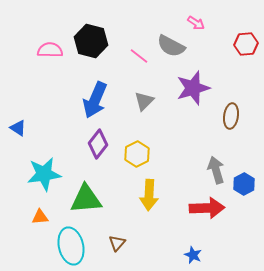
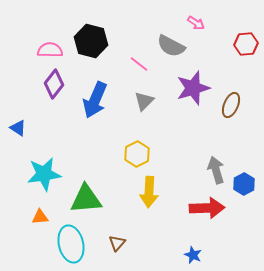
pink line: moved 8 px down
brown ellipse: moved 11 px up; rotated 15 degrees clockwise
purple diamond: moved 44 px left, 60 px up
yellow arrow: moved 3 px up
cyan ellipse: moved 2 px up
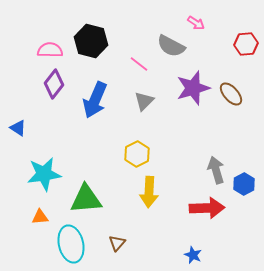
brown ellipse: moved 11 px up; rotated 65 degrees counterclockwise
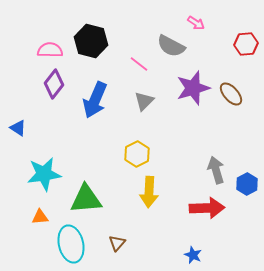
blue hexagon: moved 3 px right
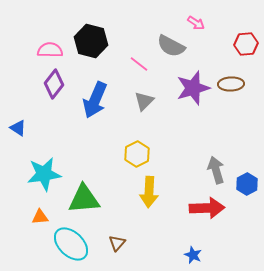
brown ellipse: moved 10 px up; rotated 50 degrees counterclockwise
green triangle: moved 2 px left
cyan ellipse: rotated 33 degrees counterclockwise
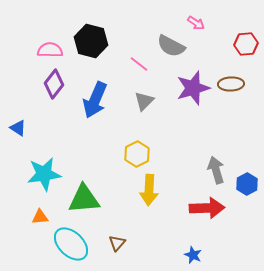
yellow arrow: moved 2 px up
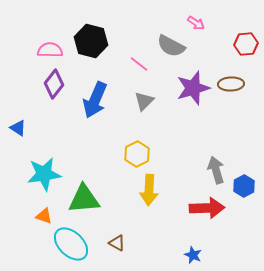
blue hexagon: moved 3 px left, 2 px down
orange triangle: moved 4 px right, 1 px up; rotated 24 degrees clockwise
brown triangle: rotated 42 degrees counterclockwise
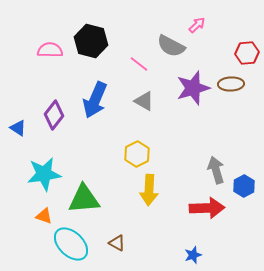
pink arrow: moved 1 px right, 2 px down; rotated 78 degrees counterclockwise
red hexagon: moved 1 px right, 9 px down
purple diamond: moved 31 px down
gray triangle: rotated 45 degrees counterclockwise
blue star: rotated 30 degrees clockwise
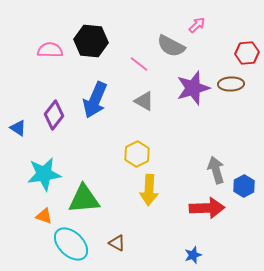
black hexagon: rotated 8 degrees counterclockwise
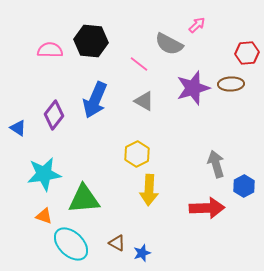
gray semicircle: moved 2 px left, 2 px up
gray arrow: moved 6 px up
blue star: moved 51 px left, 2 px up
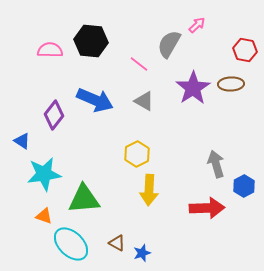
gray semicircle: rotated 92 degrees clockwise
red hexagon: moved 2 px left, 3 px up; rotated 15 degrees clockwise
purple star: rotated 16 degrees counterclockwise
blue arrow: rotated 90 degrees counterclockwise
blue triangle: moved 4 px right, 13 px down
